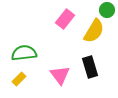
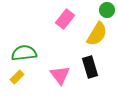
yellow semicircle: moved 3 px right, 3 px down
yellow rectangle: moved 2 px left, 2 px up
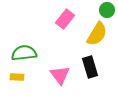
yellow rectangle: rotated 48 degrees clockwise
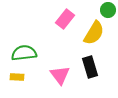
green circle: moved 1 px right
yellow semicircle: moved 3 px left, 1 px up
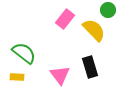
yellow semicircle: moved 3 px up; rotated 75 degrees counterclockwise
green semicircle: rotated 45 degrees clockwise
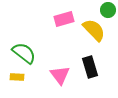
pink rectangle: moved 1 px left; rotated 36 degrees clockwise
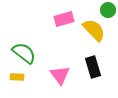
black rectangle: moved 3 px right
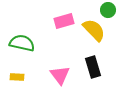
pink rectangle: moved 2 px down
green semicircle: moved 2 px left, 10 px up; rotated 25 degrees counterclockwise
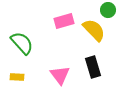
green semicircle: rotated 35 degrees clockwise
